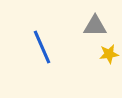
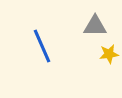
blue line: moved 1 px up
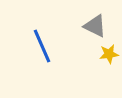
gray triangle: rotated 25 degrees clockwise
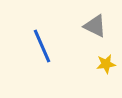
yellow star: moved 3 px left, 10 px down
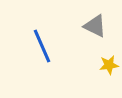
yellow star: moved 3 px right, 1 px down
